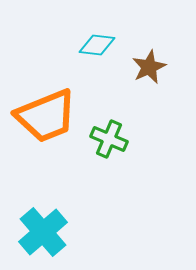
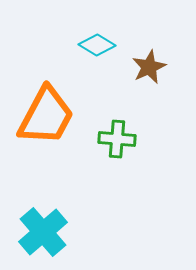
cyan diamond: rotated 24 degrees clockwise
orange trapezoid: rotated 40 degrees counterclockwise
green cross: moved 8 px right; rotated 18 degrees counterclockwise
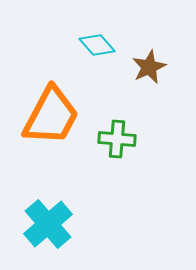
cyan diamond: rotated 18 degrees clockwise
orange trapezoid: moved 5 px right
cyan cross: moved 5 px right, 8 px up
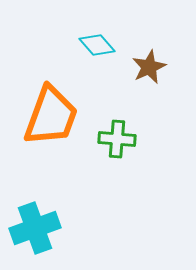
orange trapezoid: rotated 8 degrees counterclockwise
cyan cross: moved 13 px left, 4 px down; rotated 21 degrees clockwise
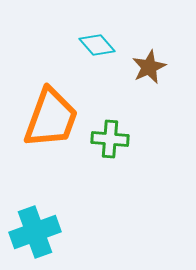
orange trapezoid: moved 2 px down
green cross: moved 7 px left
cyan cross: moved 4 px down
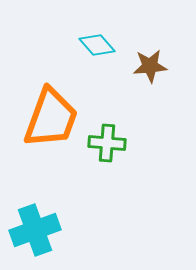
brown star: moved 1 px right, 1 px up; rotated 20 degrees clockwise
green cross: moved 3 px left, 4 px down
cyan cross: moved 2 px up
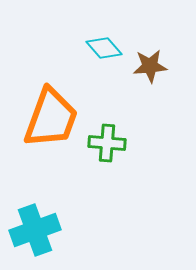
cyan diamond: moved 7 px right, 3 px down
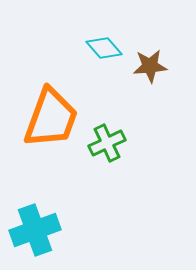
green cross: rotated 30 degrees counterclockwise
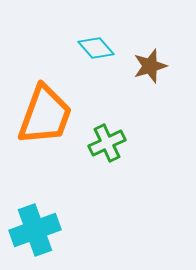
cyan diamond: moved 8 px left
brown star: rotated 12 degrees counterclockwise
orange trapezoid: moved 6 px left, 3 px up
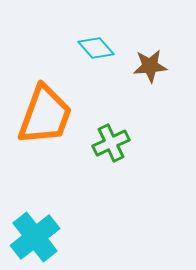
brown star: rotated 12 degrees clockwise
green cross: moved 4 px right
cyan cross: moved 7 px down; rotated 18 degrees counterclockwise
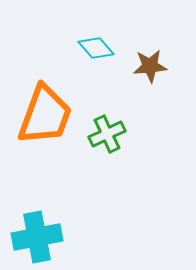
green cross: moved 4 px left, 9 px up
cyan cross: moved 2 px right; rotated 27 degrees clockwise
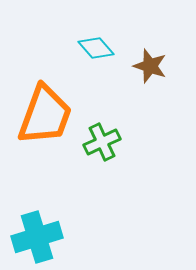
brown star: rotated 24 degrees clockwise
green cross: moved 5 px left, 8 px down
cyan cross: rotated 6 degrees counterclockwise
